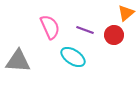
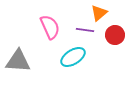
orange triangle: moved 27 px left
purple line: rotated 12 degrees counterclockwise
red circle: moved 1 px right
cyan ellipse: rotated 65 degrees counterclockwise
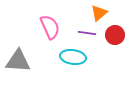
purple line: moved 2 px right, 3 px down
cyan ellipse: rotated 40 degrees clockwise
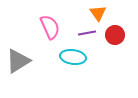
orange triangle: moved 1 px left; rotated 24 degrees counterclockwise
purple line: rotated 18 degrees counterclockwise
gray triangle: rotated 36 degrees counterclockwise
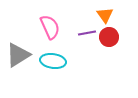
orange triangle: moved 7 px right, 2 px down
red circle: moved 6 px left, 2 px down
cyan ellipse: moved 20 px left, 4 px down
gray triangle: moved 6 px up
